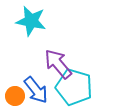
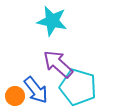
cyan star: moved 21 px right
purple arrow: rotated 8 degrees counterclockwise
cyan pentagon: moved 4 px right
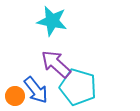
purple arrow: moved 2 px left
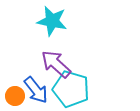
cyan pentagon: moved 7 px left, 2 px down
